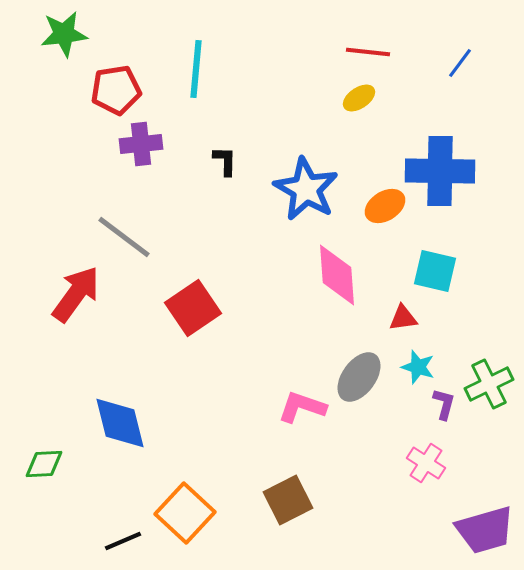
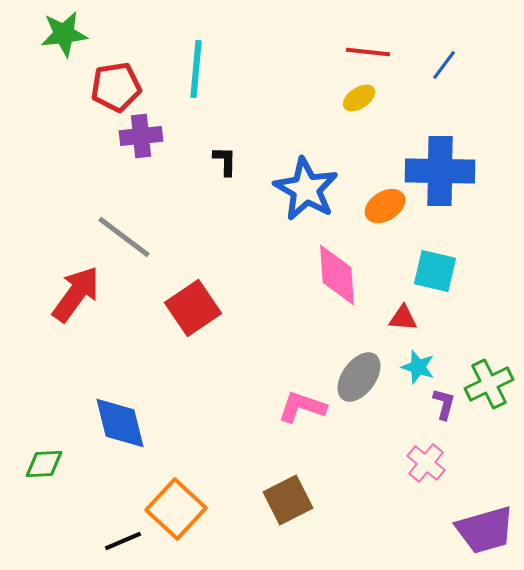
blue line: moved 16 px left, 2 px down
red pentagon: moved 3 px up
purple cross: moved 8 px up
red triangle: rotated 12 degrees clockwise
pink cross: rotated 6 degrees clockwise
orange square: moved 9 px left, 4 px up
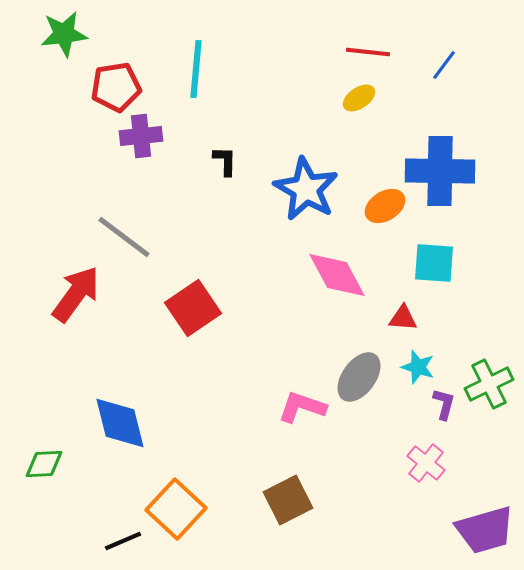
cyan square: moved 1 px left, 8 px up; rotated 9 degrees counterclockwise
pink diamond: rotated 24 degrees counterclockwise
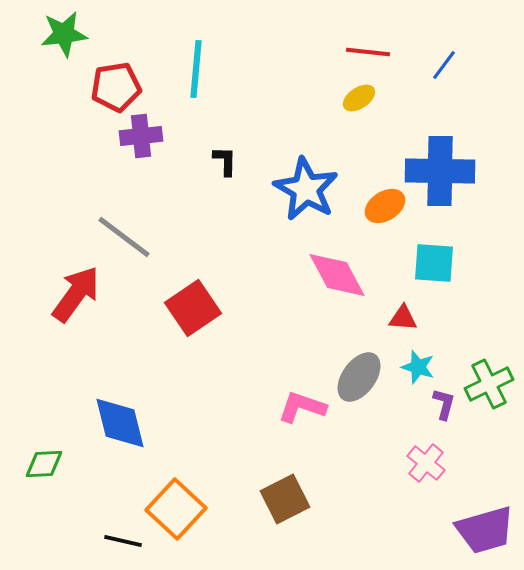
brown square: moved 3 px left, 1 px up
black line: rotated 36 degrees clockwise
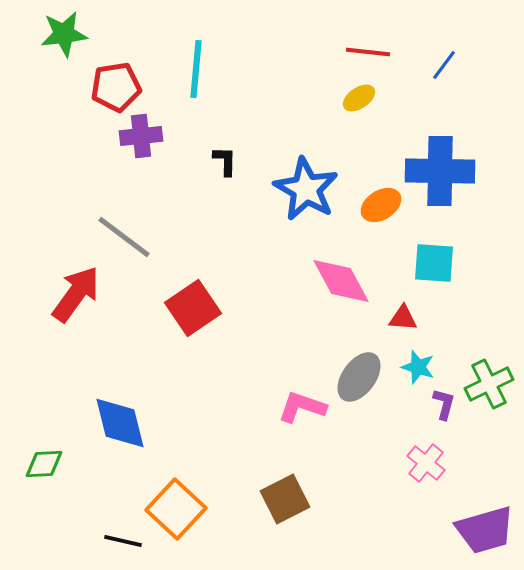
orange ellipse: moved 4 px left, 1 px up
pink diamond: moved 4 px right, 6 px down
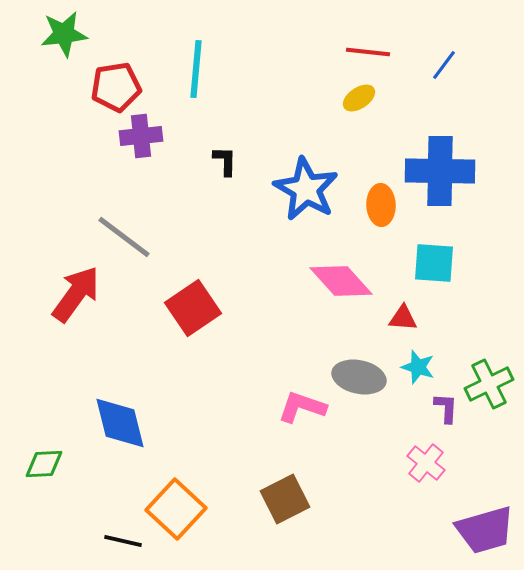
orange ellipse: rotated 60 degrees counterclockwise
pink diamond: rotated 14 degrees counterclockwise
gray ellipse: rotated 66 degrees clockwise
purple L-shape: moved 2 px right, 4 px down; rotated 12 degrees counterclockwise
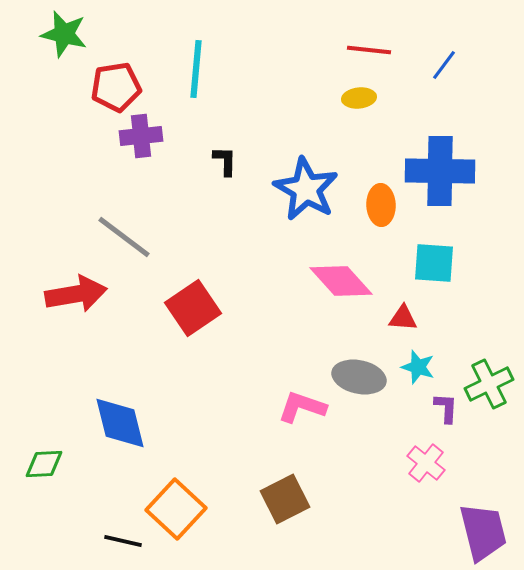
green star: rotated 21 degrees clockwise
red line: moved 1 px right, 2 px up
yellow ellipse: rotated 28 degrees clockwise
red arrow: rotated 44 degrees clockwise
purple trapezoid: moved 2 px left, 2 px down; rotated 88 degrees counterclockwise
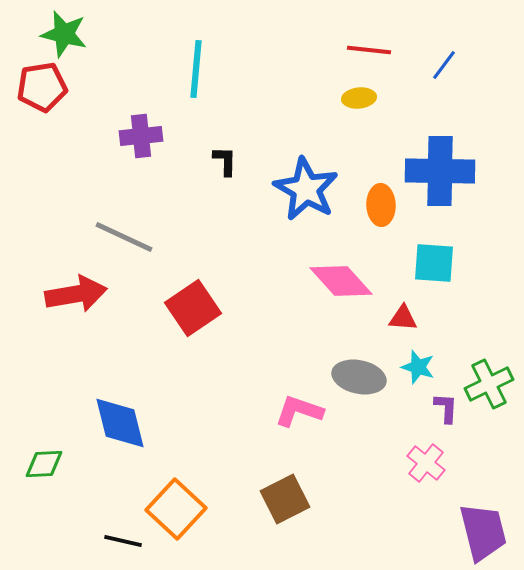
red pentagon: moved 74 px left
gray line: rotated 12 degrees counterclockwise
pink L-shape: moved 3 px left, 4 px down
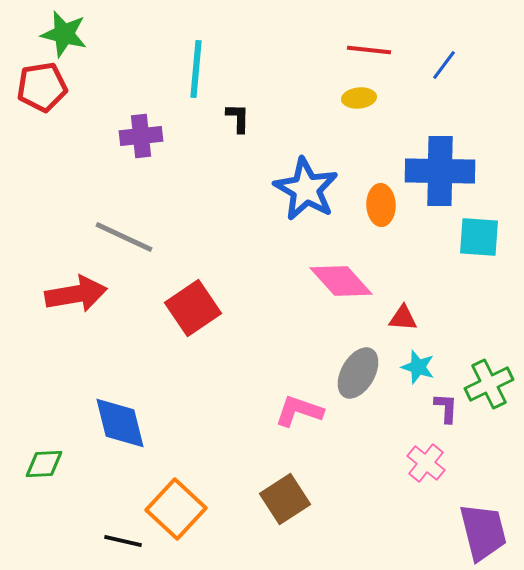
black L-shape: moved 13 px right, 43 px up
cyan square: moved 45 px right, 26 px up
gray ellipse: moved 1 px left, 4 px up; rotated 72 degrees counterclockwise
brown square: rotated 6 degrees counterclockwise
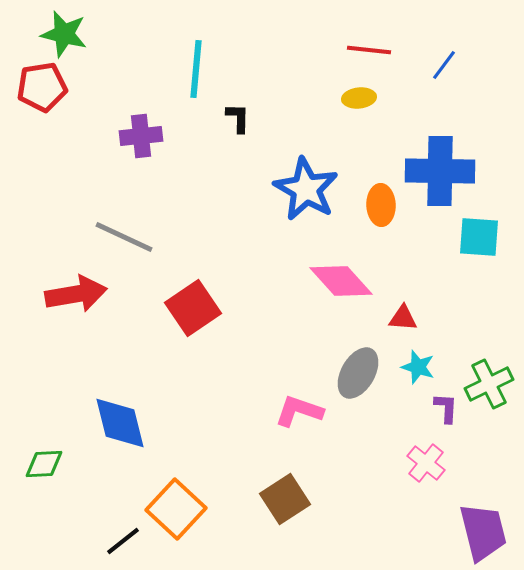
black line: rotated 51 degrees counterclockwise
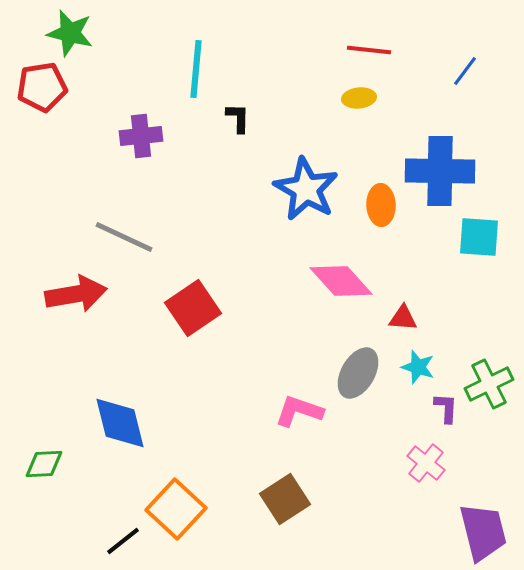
green star: moved 6 px right, 1 px up
blue line: moved 21 px right, 6 px down
